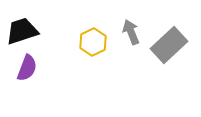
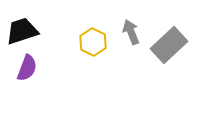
yellow hexagon: rotated 8 degrees counterclockwise
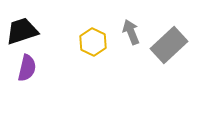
purple semicircle: rotated 8 degrees counterclockwise
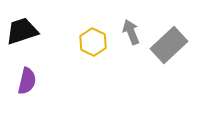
purple semicircle: moved 13 px down
